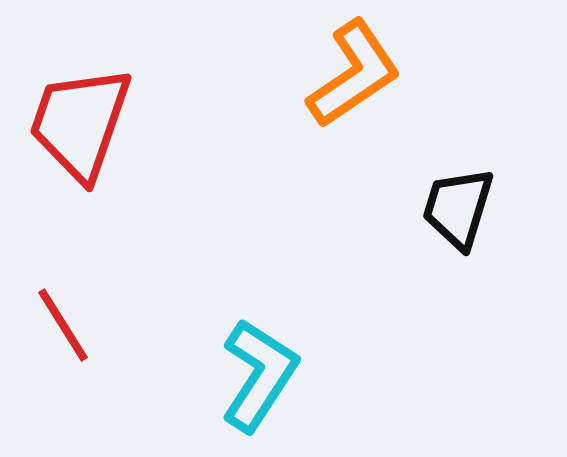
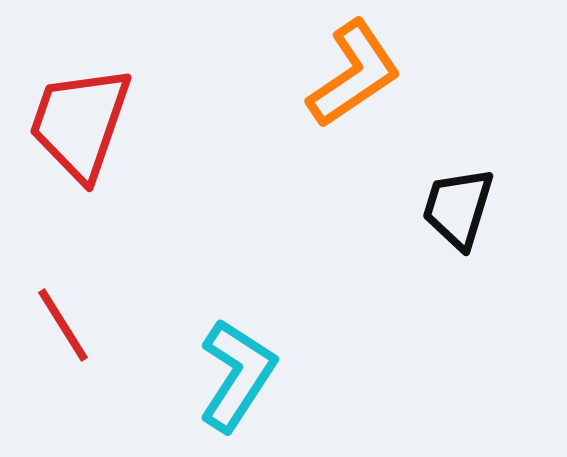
cyan L-shape: moved 22 px left
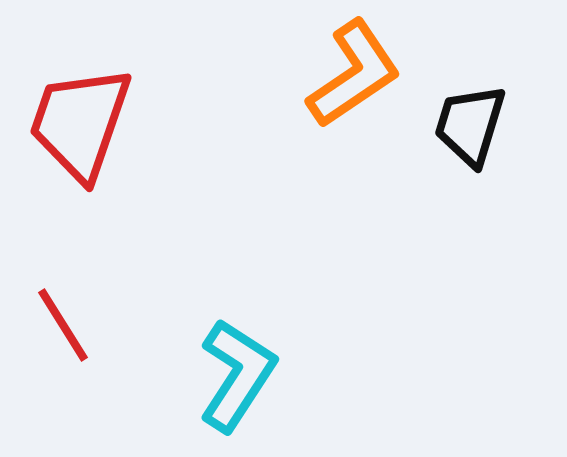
black trapezoid: moved 12 px right, 83 px up
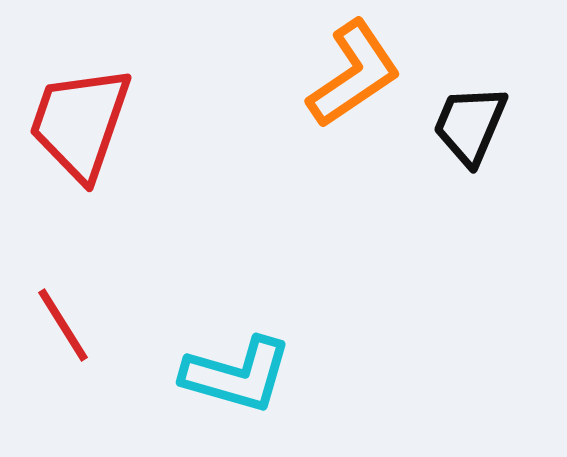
black trapezoid: rotated 6 degrees clockwise
cyan L-shape: rotated 73 degrees clockwise
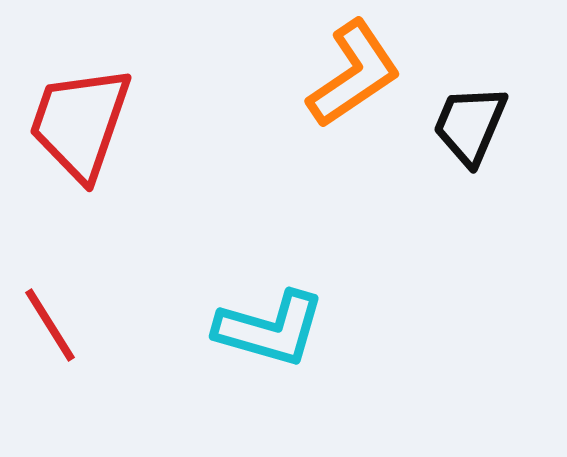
red line: moved 13 px left
cyan L-shape: moved 33 px right, 46 px up
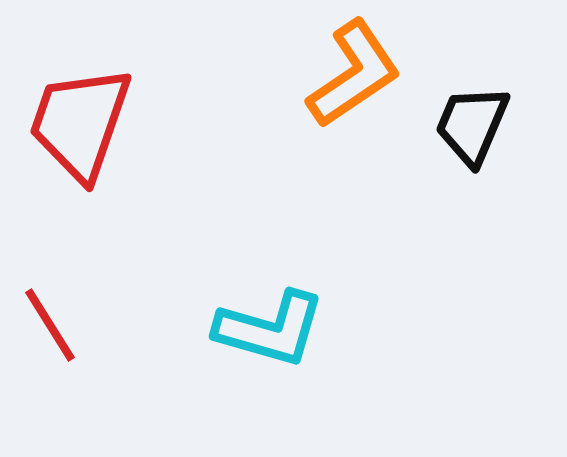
black trapezoid: moved 2 px right
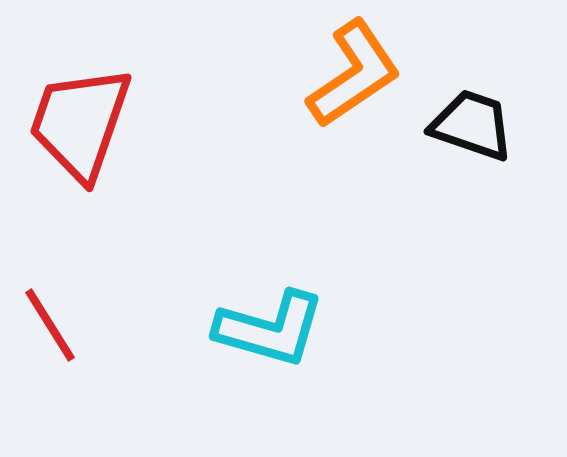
black trapezoid: rotated 86 degrees clockwise
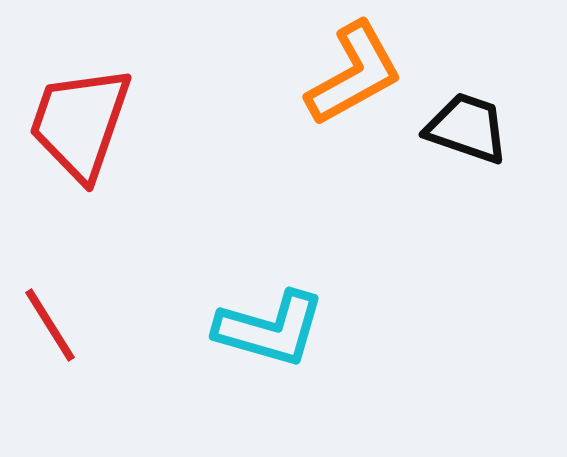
orange L-shape: rotated 5 degrees clockwise
black trapezoid: moved 5 px left, 3 px down
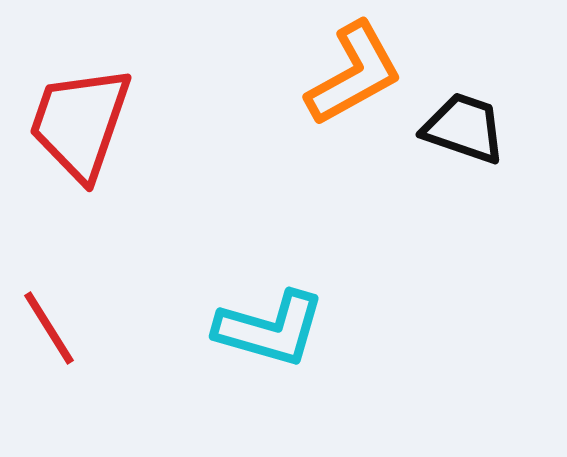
black trapezoid: moved 3 px left
red line: moved 1 px left, 3 px down
